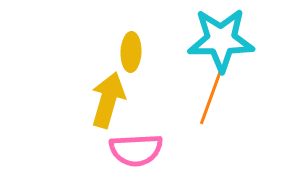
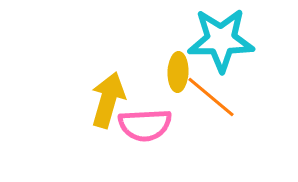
yellow ellipse: moved 47 px right, 20 px down
orange line: rotated 70 degrees counterclockwise
pink semicircle: moved 9 px right, 25 px up
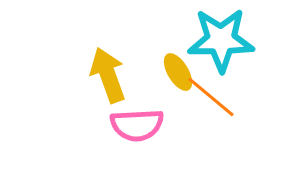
yellow ellipse: rotated 33 degrees counterclockwise
yellow arrow: moved 25 px up; rotated 36 degrees counterclockwise
pink semicircle: moved 8 px left
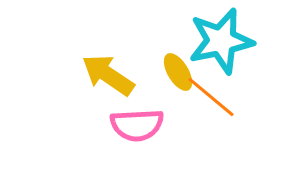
cyan star: moved 1 px down; rotated 12 degrees counterclockwise
yellow arrow: rotated 36 degrees counterclockwise
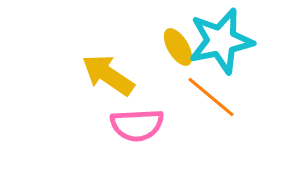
yellow ellipse: moved 25 px up
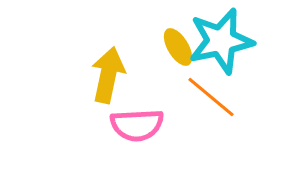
yellow arrow: rotated 68 degrees clockwise
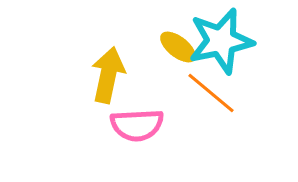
yellow ellipse: rotated 21 degrees counterclockwise
orange line: moved 4 px up
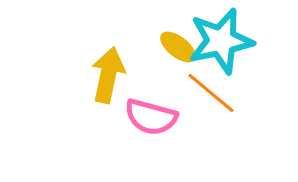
pink semicircle: moved 14 px right, 8 px up; rotated 18 degrees clockwise
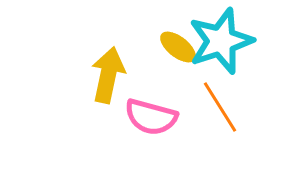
cyan star: rotated 6 degrees counterclockwise
orange line: moved 9 px right, 14 px down; rotated 18 degrees clockwise
